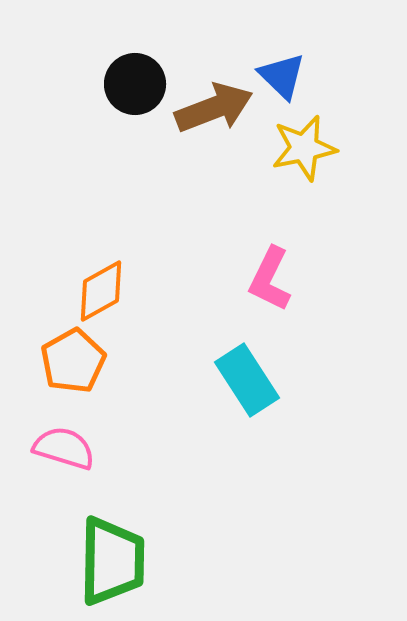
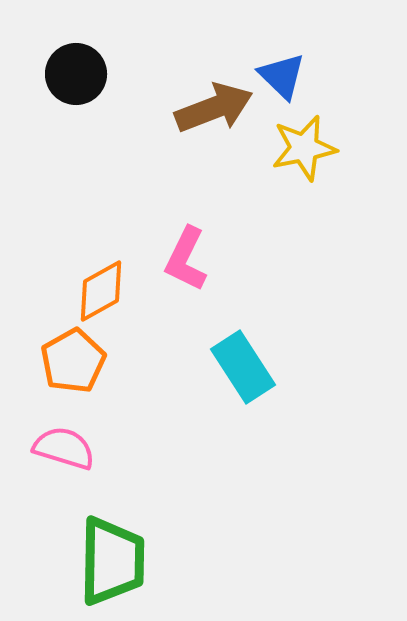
black circle: moved 59 px left, 10 px up
pink L-shape: moved 84 px left, 20 px up
cyan rectangle: moved 4 px left, 13 px up
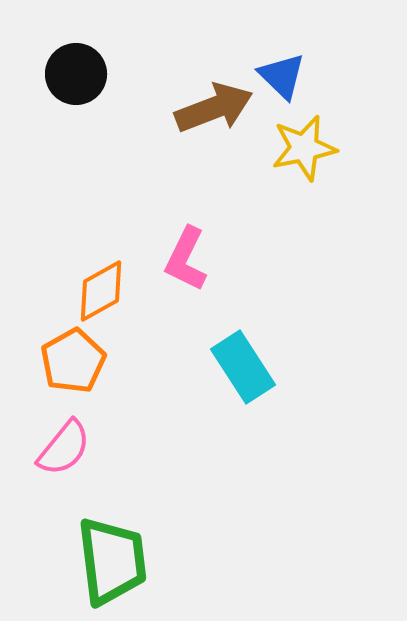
pink semicircle: rotated 112 degrees clockwise
green trapezoid: rotated 8 degrees counterclockwise
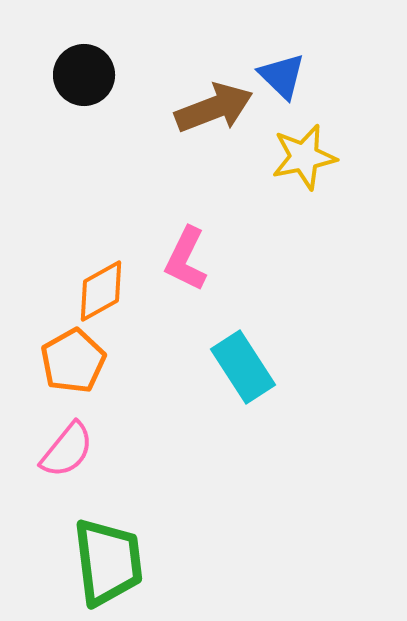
black circle: moved 8 px right, 1 px down
yellow star: moved 9 px down
pink semicircle: moved 3 px right, 2 px down
green trapezoid: moved 4 px left, 1 px down
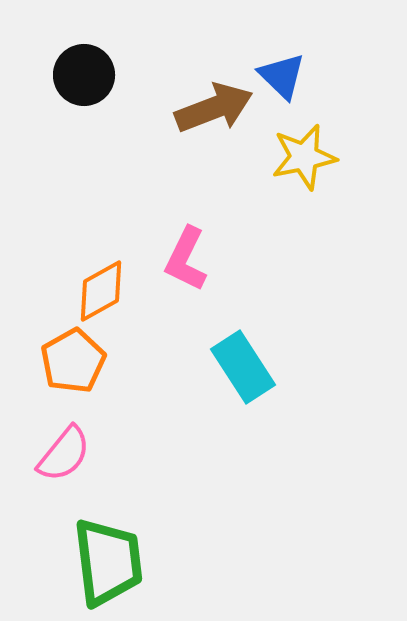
pink semicircle: moved 3 px left, 4 px down
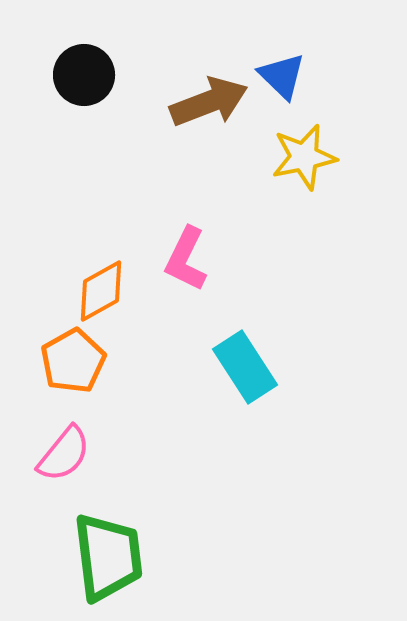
brown arrow: moved 5 px left, 6 px up
cyan rectangle: moved 2 px right
green trapezoid: moved 5 px up
